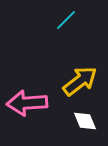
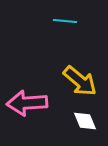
cyan line: moved 1 px left, 1 px down; rotated 50 degrees clockwise
yellow arrow: rotated 78 degrees clockwise
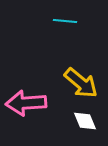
yellow arrow: moved 1 px right, 2 px down
pink arrow: moved 1 px left
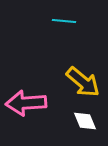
cyan line: moved 1 px left
yellow arrow: moved 2 px right, 1 px up
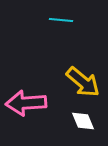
cyan line: moved 3 px left, 1 px up
white diamond: moved 2 px left
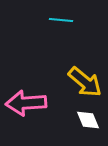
yellow arrow: moved 2 px right
white diamond: moved 5 px right, 1 px up
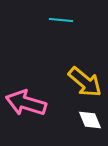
pink arrow: rotated 21 degrees clockwise
white diamond: moved 2 px right
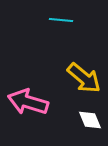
yellow arrow: moved 1 px left, 4 px up
pink arrow: moved 2 px right, 1 px up
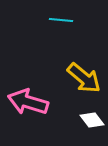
white diamond: moved 2 px right; rotated 15 degrees counterclockwise
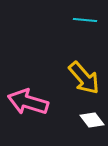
cyan line: moved 24 px right
yellow arrow: rotated 9 degrees clockwise
